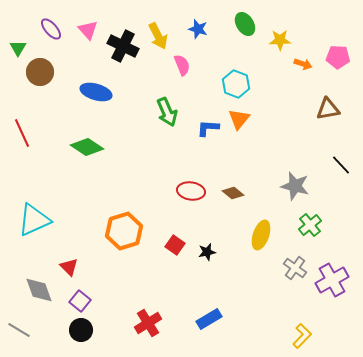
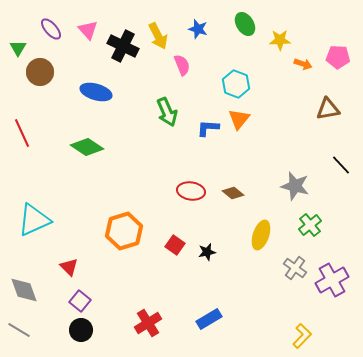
gray diamond: moved 15 px left
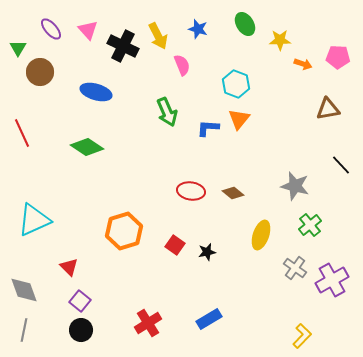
gray line: moved 5 px right; rotated 70 degrees clockwise
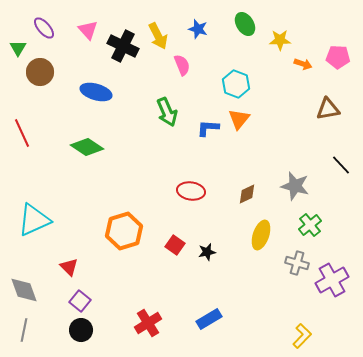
purple ellipse: moved 7 px left, 1 px up
brown diamond: moved 14 px right, 1 px down; rotated 65 degrees counterclockwise
gray cross: moved 2 px right, 5 px up; rotated 20 degrees counterclockwise
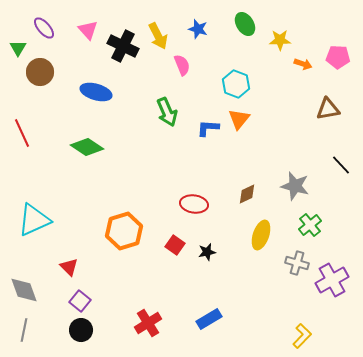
red ellipse: moved 3 px right, 13 px down
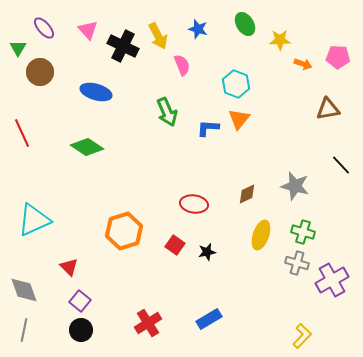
green cross: moved 7 px left, 7 px down; rotated 35 degrees counterclockwise
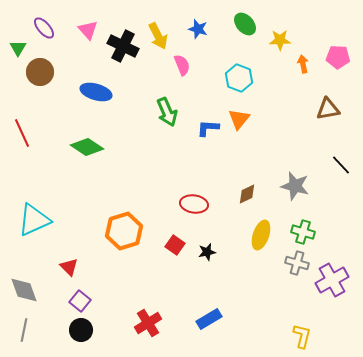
green ellipse: rotated 10 degrees counterclockwise
orange arrow: rotated 120 degrees counterclockwise
cyan hexagon: moved 3 px right, 6 px up
yellow L-shape: rotated 30 degrees counterclockwise
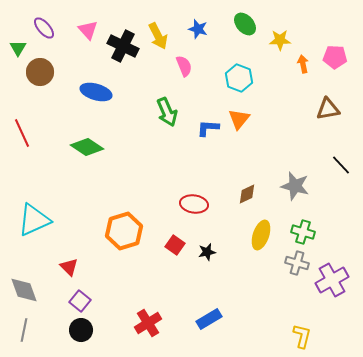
pink pentagon: moved 3 px left
pink semicircle: moved 2 px right, 1 px down
